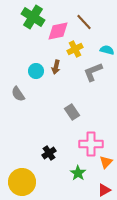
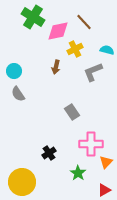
cyan circle: moved 22 px left
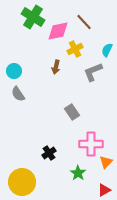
cyan semicircle: rotated 80 degrees counterclockwise
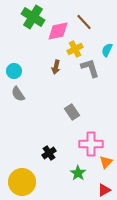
gray L-shape: moved 3 px left, 4 px up; rotated 95 degrees clockwise
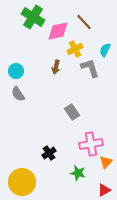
cyan semicircle: moved 2 px left
cyan circle: moved 2 px right
pink cross: rotated 10 degrees counterclockwise
green star: rotated 21 degrees counterclockwise
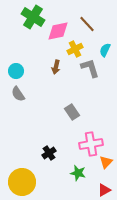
brown line: moved 3 px right, 2 px down
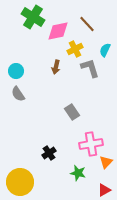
yellow circle: moved 2 px left
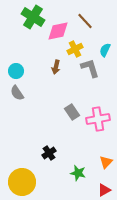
brown line: moved 2 px left, 3 px up
gray semicircle: moved 1 px left, 1 px up
pink cross: moved 7 px right, 25 px up
yellow circle: moved 2 px right
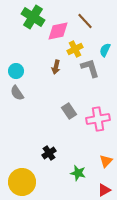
gray rectangle: moved 3 px left, 1 px up
orange triangle: moved 1 px up
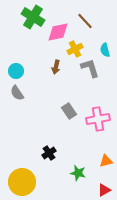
pink diamond: moved 1 px down
cyan semicircle: rotated 40 degrees counterclockwise
orange triangle: rotated 32 degrees clockwise
